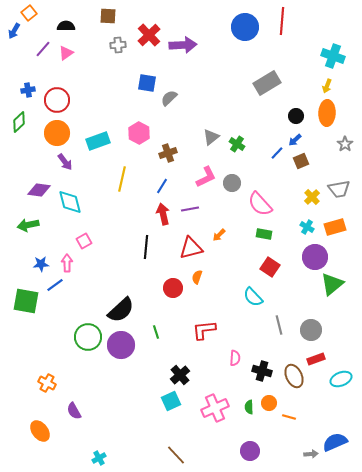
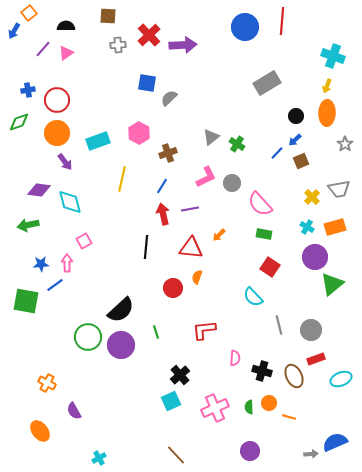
green diamond at (19, 122): rotated 25 degrees clockwise
red triangle at (191, 248): rotated 20 degrees clockwise
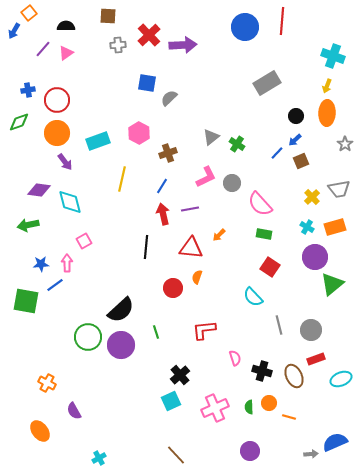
pink semicircle at (235, 358): rotated 21 degrees counterclockwise
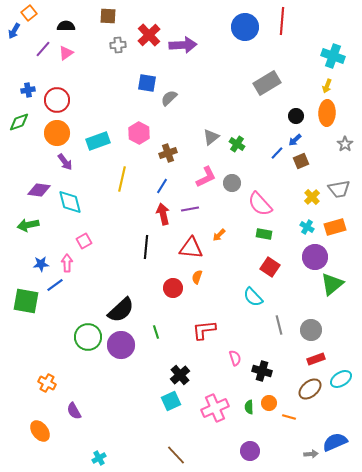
brown ellipse at (294, 376): moved 16 px right, 13 px down; rotated 75 degrees clockwise
cyan ellipse at (341, 379): rotated 10 degrees counterclockwise
